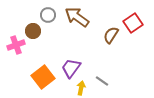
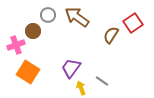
orange square: moved 15 px left, 5 px up; rotated 20 degrees counterclockwise
yellow arrow: rotated 32 degrees counterclockwise
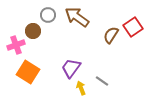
red square: moved 4 px down
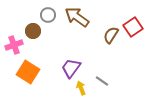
pink cross: moved 2 px left
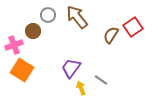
brown arrow: rotated 15 degrees clockwise
orange square: moved 6 px left, 2 px up
gray line: moved 1 px left, 1 px up
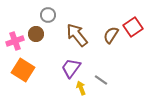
brown arrow: moved 18 px down
brown circle: moved 3 px right, 3 px down
pink cross: moved 1 px right, 4 px up
orange square: moved 1 px right
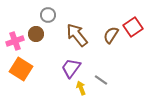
orange square: moved 2 px left, 1 px up
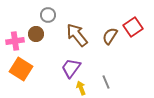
brown semicircle: moved 1 px left, 1 px down
pink cross: rotated 12 degrees clockwise
gray line: moved 5 px right, 2 px down; rotated 32 degrees clockwise
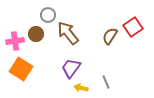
brown arrow: moved 9 px left, 2 px up
yellow arrow: rotated 56 degrees counterclockwise
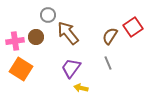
brown circle: moved 3 px down
gray line: moved 2 px right, 19 px up
